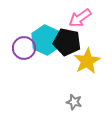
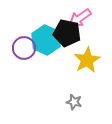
black pentagon: moved 9 px up
yellow star: moved 1 px up
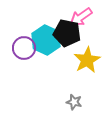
pink arrow: moved 1 px right, 1 px up
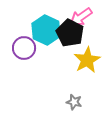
black pentagon: moved 3 px right; rotated 16 degrees clockwise
cyan hexagon: moved 10 px up
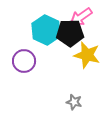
black pentagon: rotated 28 degrees counterclockwise
purple circle: moved 13 px down
yellow star: moved 5 px up; rotated 28 degrees counterclockwise
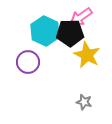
cyan hexagon: moved 1 px left, 1 px down
yellow star: rotated 12 degrees clockwise
purple circle: moved 4 px right, 1 px down
gray star: moved 10 px right
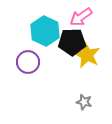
black pentagon: moved 2 px right, 9 px down
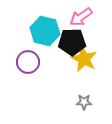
cyan hexagon: rotated 12 degrees counterclockwise
yellow star: moved 3 px left, 4 px down
gray star: rotated 14 degrees counterclockwise
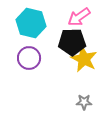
pink arrow: moved 2 px left
cyan hexagon: moved 14 px left, 8 px up
purple circle: moved 1 px right, 4 px up
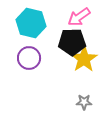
yellow star: rotated 12 degrees clockwise
